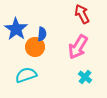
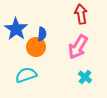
red arrow: moved 1 px left; rotated 18 degrees clockwise
orange circle: moved 1 px right
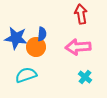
blue star: moved 9 px down; rotated 25 degrees counterclockwise
pink arrow: rotated 55 degrees clockwise
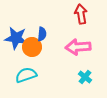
orange circle: moved 4 px left
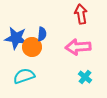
cyan semicircle: moved 2 px left, 1 px down
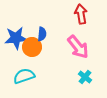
blue star: rotated 15 degrees counterclockwise
pink arrow: rotated 125 degrees counterclockwise
